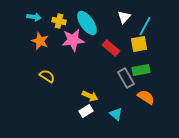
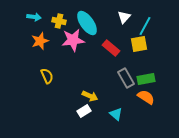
orange star: rotated 30 degrees clockwise
green rectangle: moved 5 px right, 9 px down
yellow semicircle: rotated 35 degrees clockwise
white rectangle: moved 2 px left
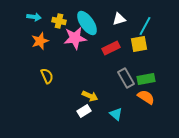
white triangle: moved 5 px left, 2 px down; rotated 32 degrees clockwise
pink star: moved 2 px right, 2 px up
red rectangle: rotated 66 degrees counterclockwise
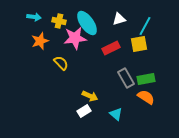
yellow semicircle: moved 14 px right, 13 px up; rotated 21 degrees counterclockwise
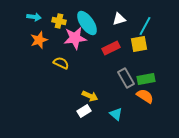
orange star: moved 1 px left, 1 px up
yellow semicircle: rotated 21 degrees counterclockwise
orange semicircle: moved 1 px left, 1 px up
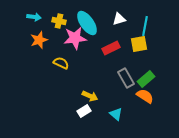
cyan line: rotated 18 degrees counterclockwise
green rectangle: rotated 30 degrees counterclockwise
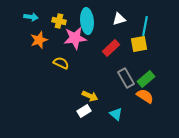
cyan arrow: moved 3 px left
cyan ellipse: moved 2 px up; rotated 30 degrees clockwise
red rectangle: rotated 18 degrees counterclockwise
